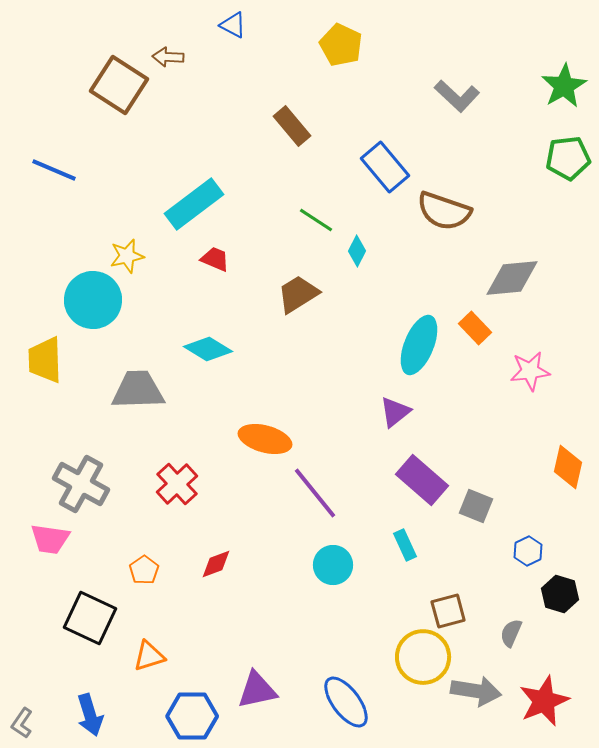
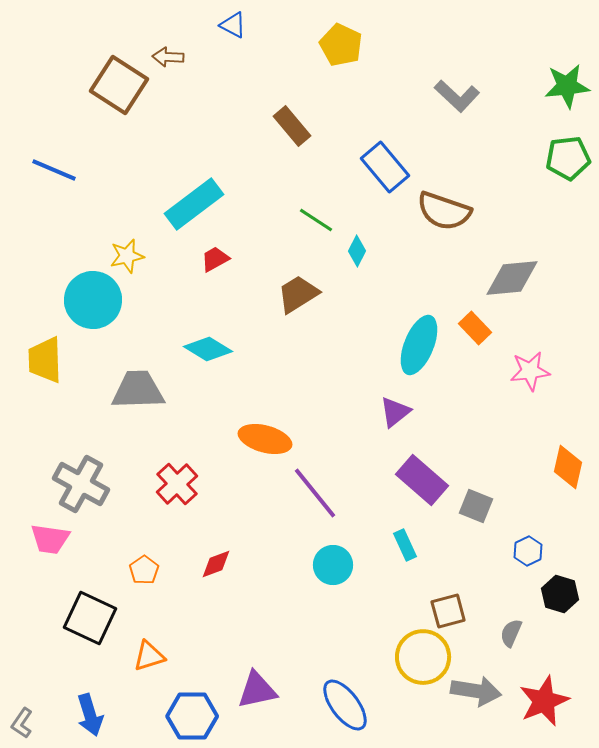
green star at (564, 86): moved 3 px right; rotated 24 degrees clockwise
red trapezoid at (215, 259): rotated 52 degrees counterclockwise
blue ellipse at (346, 702): moved 1 px left, 3 px down
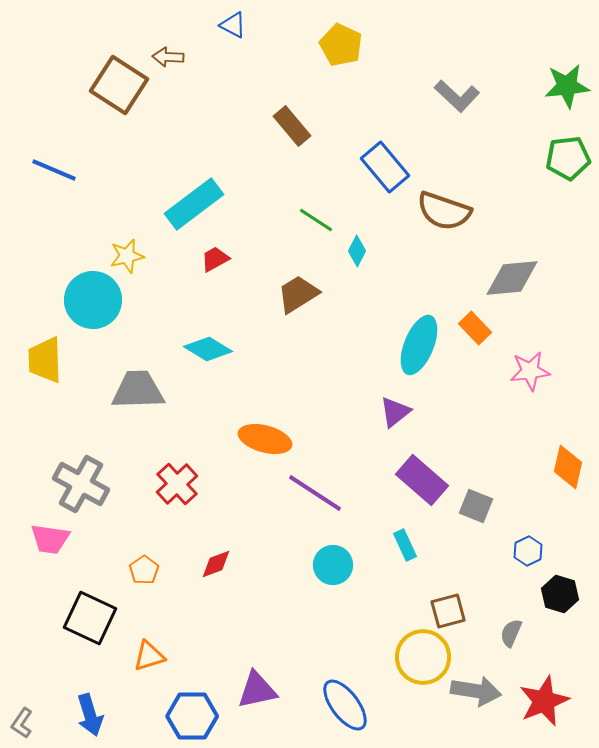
purple line at (315, 493): rotated 18 degrees counterclockwise
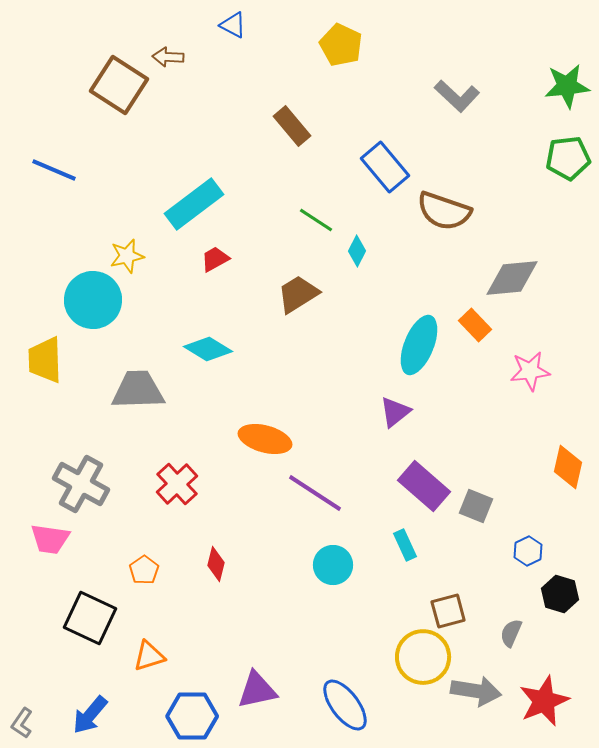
orange rectangle at (475, 328): moved 3 px up
purple rectangle at (422, 480): moved 2 px right, 6 px down
red diamond at (216, 564): rotated 56 degrees counterclockwise
blue arrow at (90, 715): rotated 57 degrees clockwise
